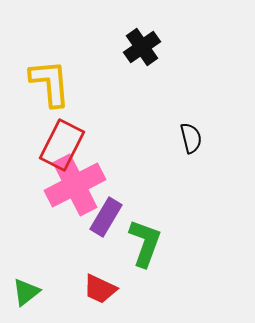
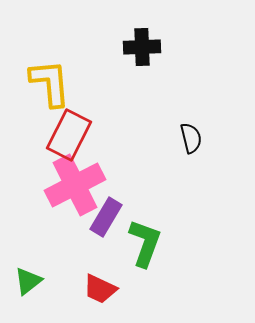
black cross: rotated 33 degrees clockwise
red rectangle: moved 7 px right, 10 px up
green triangle: moved 2 px right, 11 px up
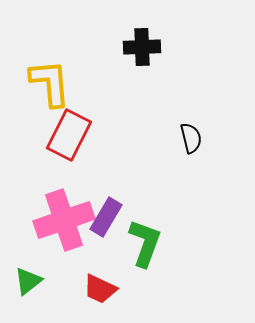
pink cross: moved 11 px left, 35 px down; rotated 8 degrees clockwise
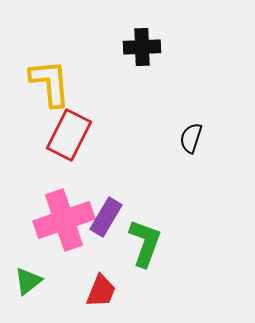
black semicircle: rotated 148 degrees counterclockwise
red trapezoid: moved 1 px right, 2 px down; rotated 93 degrees counterclockwise
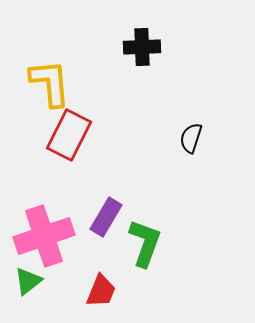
pink cross: moved 20 px left, 16 px down
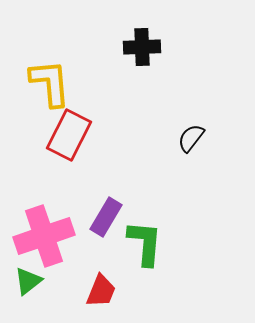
black semicircle: rotated 20 degrees clockwise
green L-shape: rotated 15 degrees counterclockwise
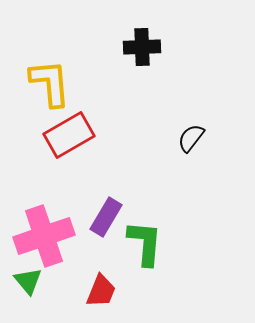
red rectangle: rotated 33 degrees clockwise
green triangle: rotated 32 degrees counterclockwise
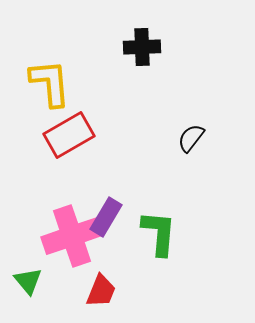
pink cross: moved 28 px right
green L-shape: moved 14 px right, 10 px up
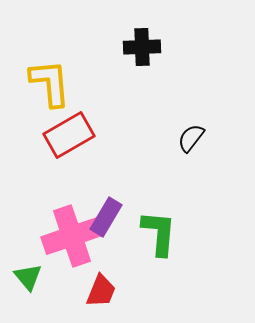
green triangle: moved 4 px up
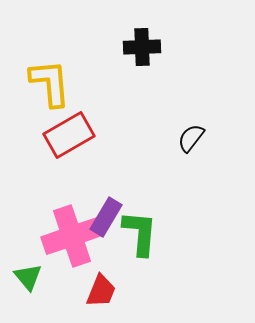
green L-shape: moved 19 px left
